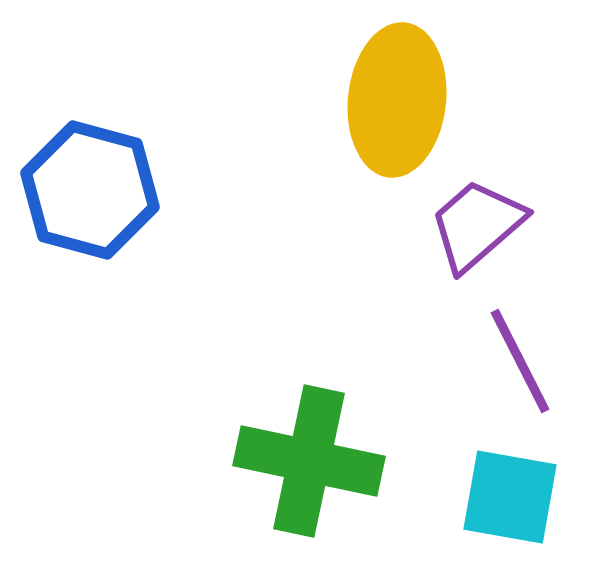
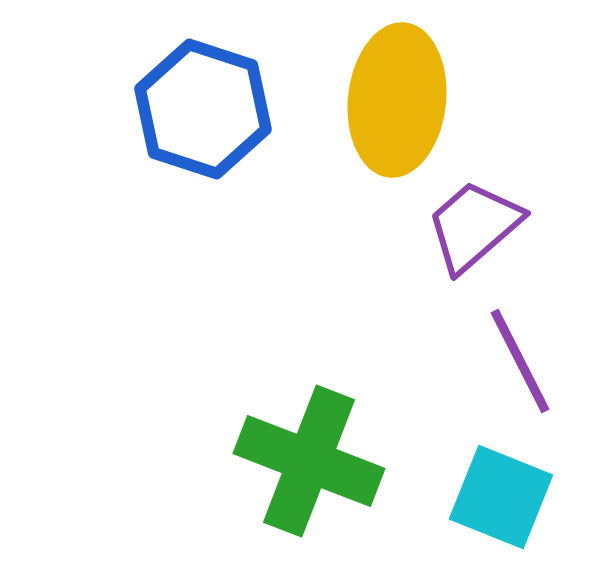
blue hexagon: moved 113 px right, 81 px up; rotated 3 degrees clockwise
purple trapezoid: moved 3 px left, 1 px down
green cross: rotated 9 degrees clockwise
cyan square: moved 9 px left; rotated 12 degrees clockwise
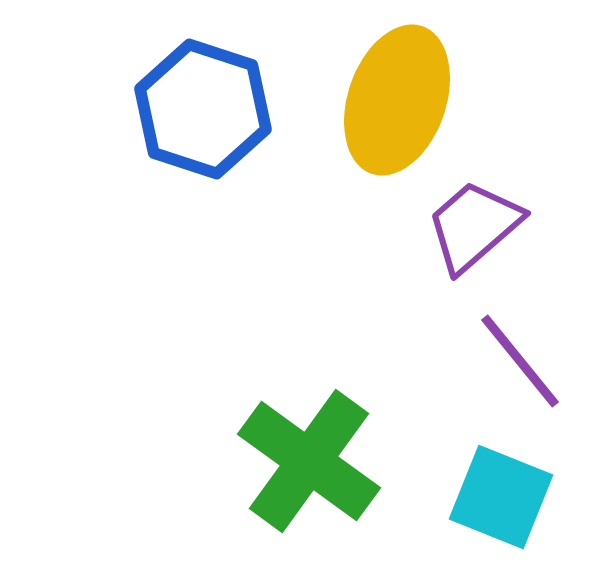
yellow ellipse: rotated 13 degrees clockwise
purple line: rotated 12 degrees counterclockwise
green cross: rotated 15 degrees clockwise
